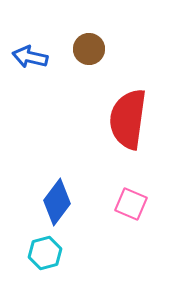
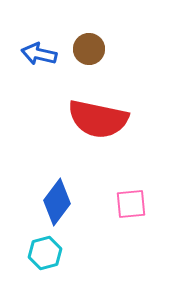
blue arrow: moved 9 px right, 3 px up
red semicircle: moved 30 px left; rotated 86 degrees counterclockwise
pink square: rotated 28 degrees counterclockwise
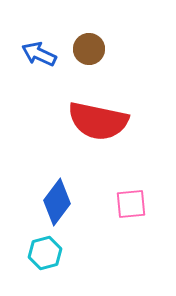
blue arrow: rotated 12 degrees clockwise
red semicircle: moved 2 px down
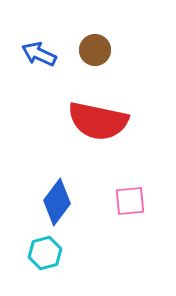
brown circle: moved 6 px right, 1 px down
pink square: moved 1 px left, 3 px up
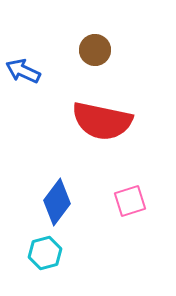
blue arrow: moved 16 px left, 17 px down
red semicircle: moved 4 px right
pink square: rotated 12 degrees counterclockwise
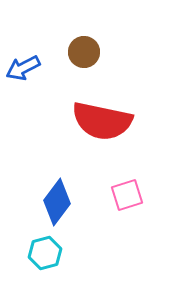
brown circle: moved 11 px left, 2 px down
blue arrow: moved 3 px up; rotated 52 degrees counterclockwise
pink square: moved 3 px left, 6 px up
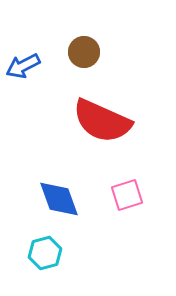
blue arrow: moved 2 px up
red semicircle: rotated 12 degrees clockwise
blue diamond: moved 2 px right, 3 px up; rotated 57 degrees counterclockwise
